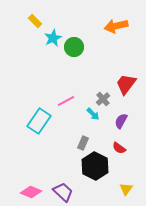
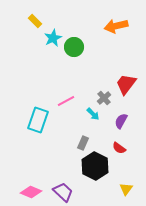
gray cross: moved 1 px right, 1 px up
cyan rectangle: moved 1 px left, 1 px up; rotated 15 degrees counterclockwise
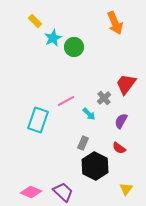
orange arrow: moved 1 px left, 3 px up; rotated 100 degrees counterclockwise
cyan arrow: moved 4 px left
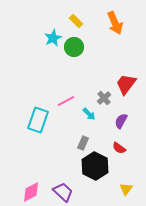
yellow rectangle: moved 41 px right
pink diamond: rotated 50 degrees counterclockwise
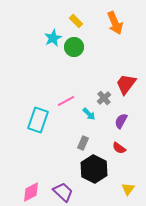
black hexagon: moved 1 px left, 3 px down
yellow triangle: moved 2 px right
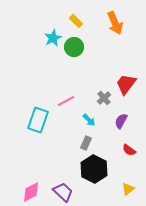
cyan arrow: moved 6 px down
gray rectangle: moved 3 px right
red semicircle: moved 10 px right, 2 px down
yellow triangle: rotated 16 degrees clockwise
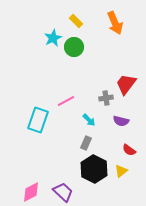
gray cross: moved 2 px right; rotated 32 degrees clockwise
purple semicircle: rotated 105 degrees counterclockwise
yellow triangle: moved 7 px left, 18 px up
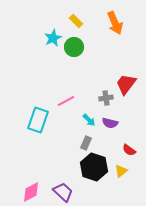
purple semicircle: moved 11 px left, 2 px down
black hexagon: moved 2 px up; rotated 8 degrees counterclockwise
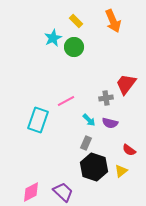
orange arrow: moved 2 px left, 2 px up
